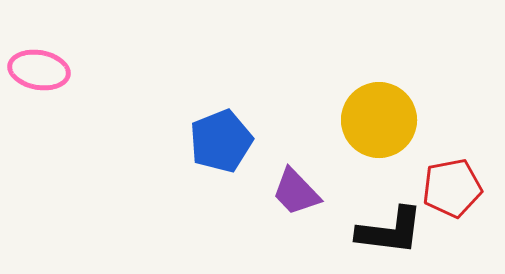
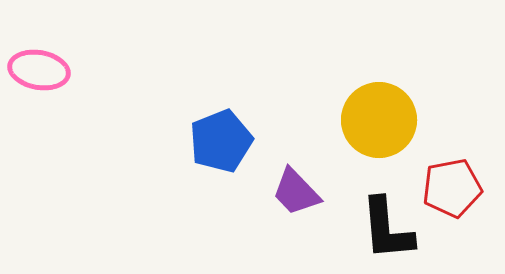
black L-shape: moved 3 px left, 2 px up; rotated 78 degrees clockwise
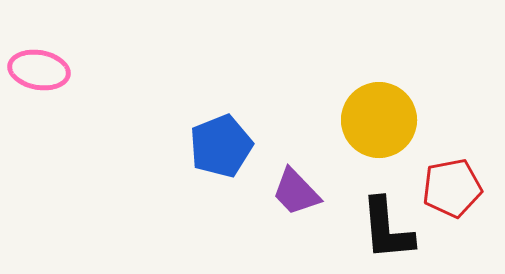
blue pentagon: moved 5 px down
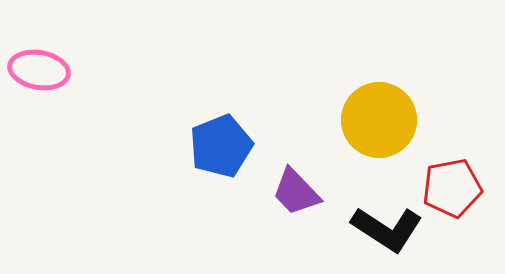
black L-shape: rotated 52 degrees counterclockwise
